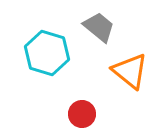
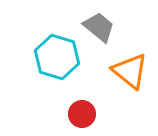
cyan hexagon: moved 10 px right, 4 px down
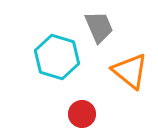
gray trapezoid: rotated 28 degrees clockwise
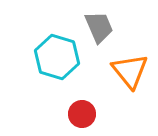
orange triangle: rotated 12 degrees clockwise
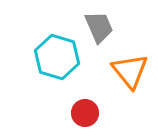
red circle: moved 3 px right, 1 px up
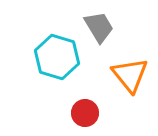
gray trapezoid: rotated 8 degrees counterclockwise
orange triangle: moved 4 px down
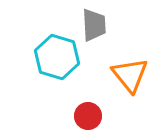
gray trapezoid: moved 5 px left, 2 px up; rotated 28 degrees clockwise
red circle: moved 3 px right, 3 px down
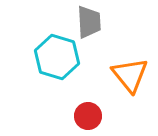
gray trapezoid: moved 5 px left, 3 px up
